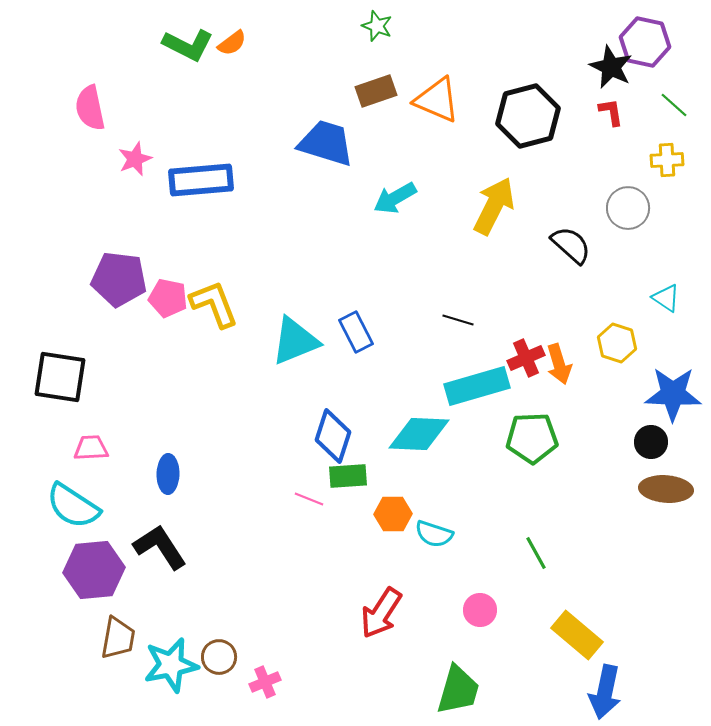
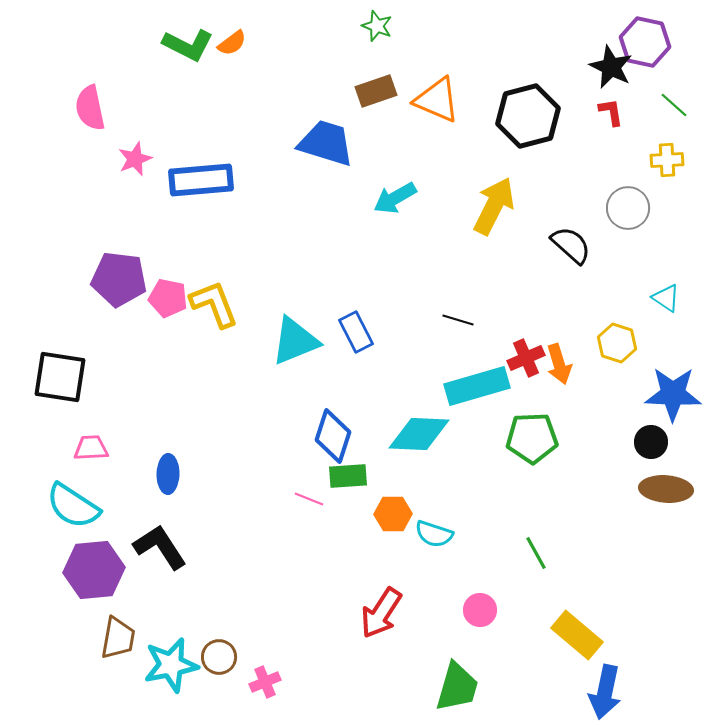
green trapezoid at (458, 690): moved 1 px left, 3 px up
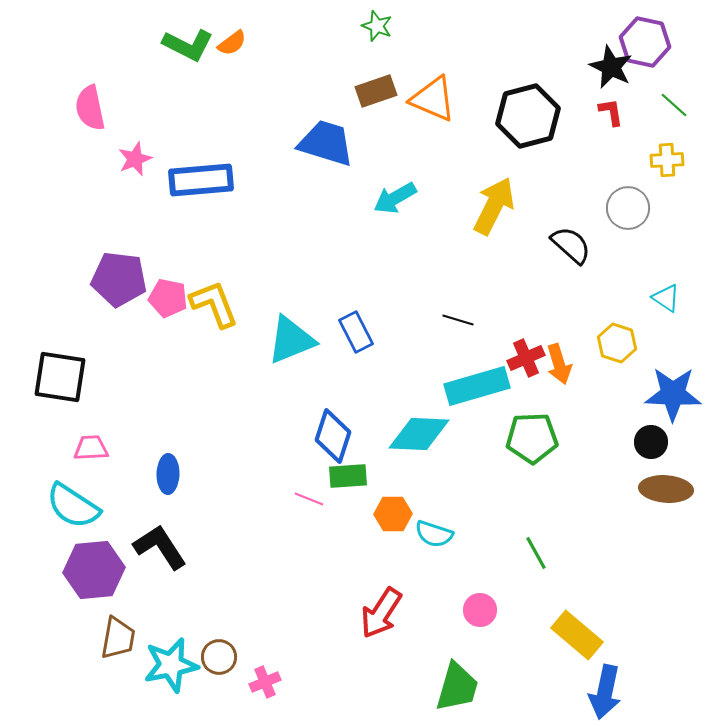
orange triangle at (437, 100): moved 4 px left, 1 px up
cyan triangle at (295, 341): moved 4 px left, 1 px up
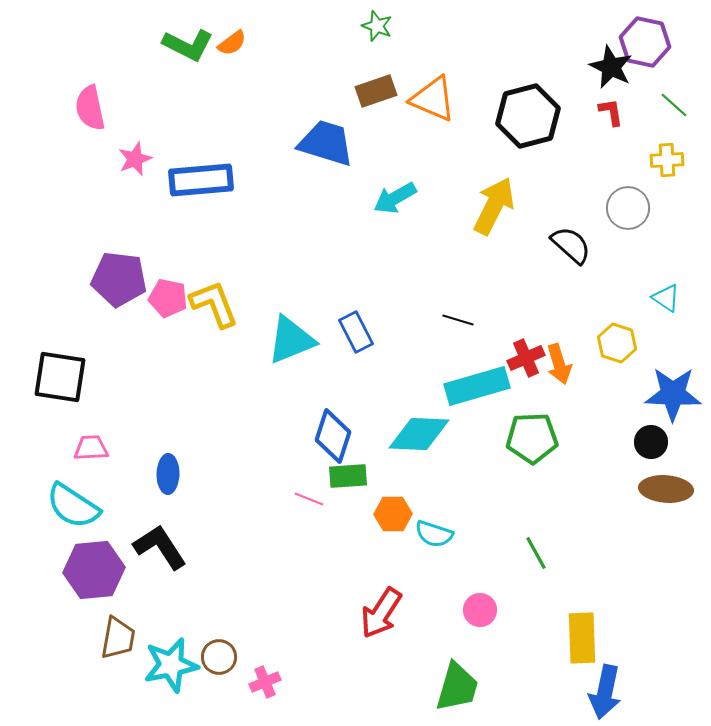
yellow rectangle at (577, 635): moved 5 px right, 3 px down; rotated 48 degrees clockwise
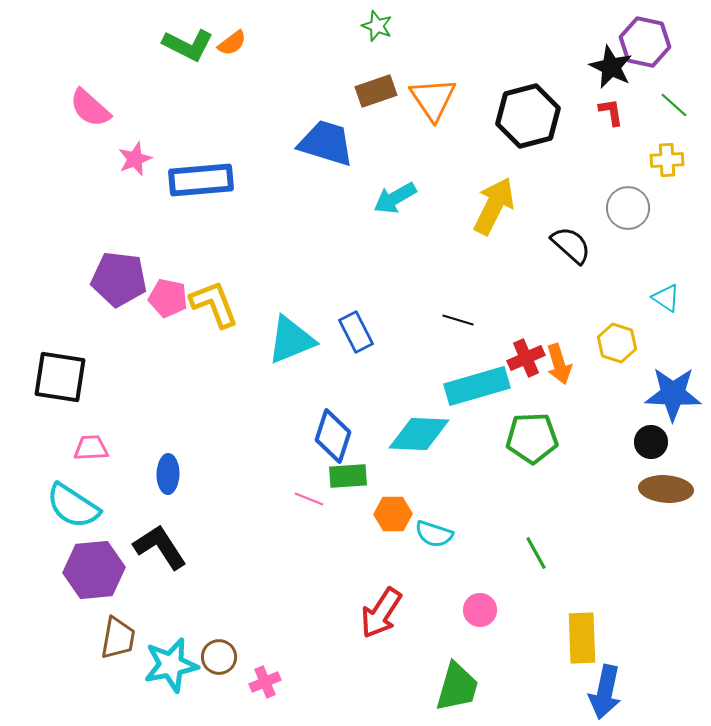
orange triangle at (433, 99): rotated 33 degrees clockwise
pink semicircle at (90, 108): rotated 36 degrees counterclockwise
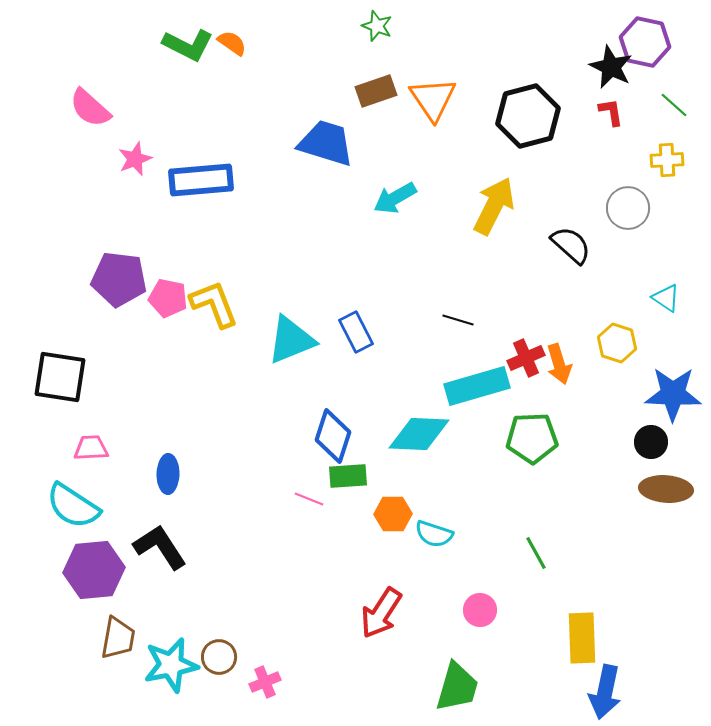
orange semicircle at (232, 43): rotated 108 degrees counterclockwise
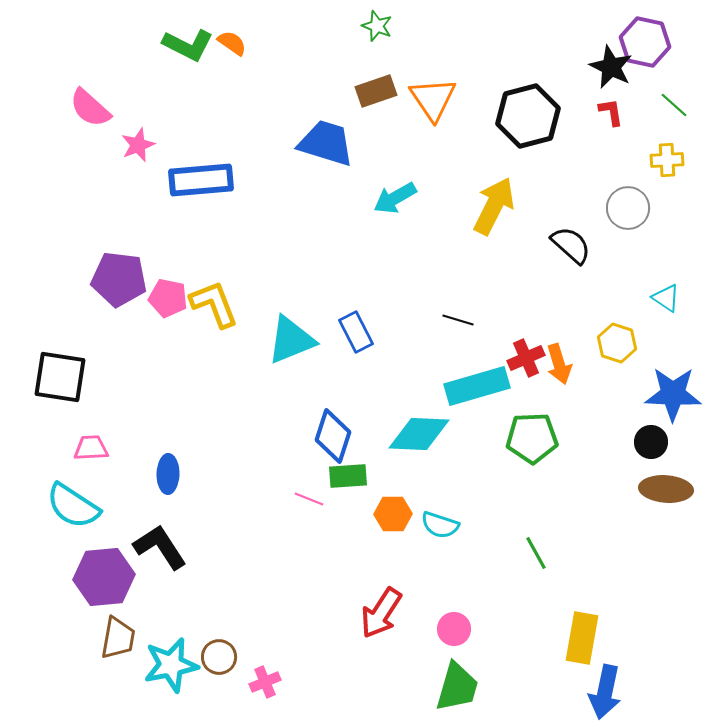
pink star at (135, 159): moved 3 px right, 14 px up
cyan semicircle at (434, 534): moved 6 px right, 9 px up
purple hexagon at (94, 570): moved 10 px right, 7 px down
pink circle at (480, 610): moved 26 px left, 19 px down
yellow rectangle at (582, 638): rotated 12 degrees clockwise
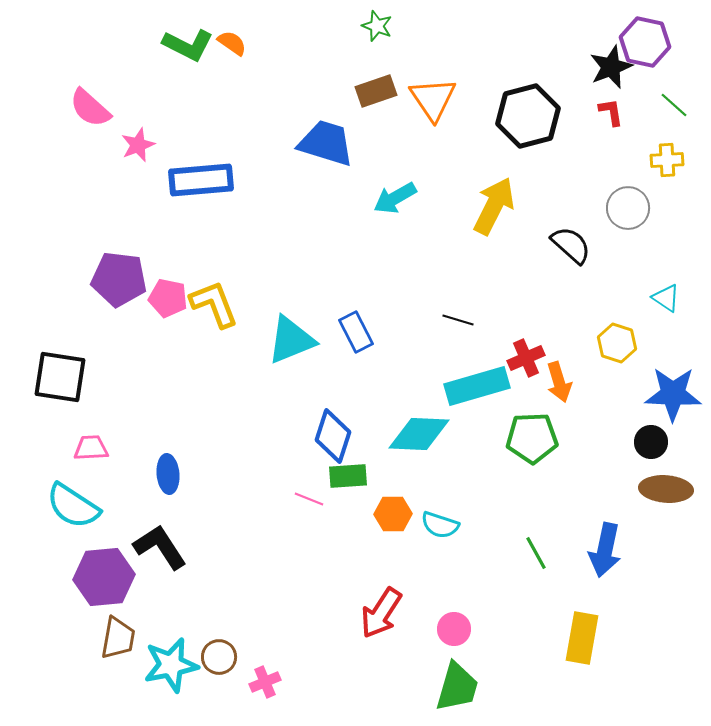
black star at (611, 67): rotated 24 degrees clockwise
orange arrow at (559, 364): moved 18 px down
blue ellipse at (168, 474): rotated 6 degrees counterclockwise
blue arrow at (605, 692): moved 142 px up
